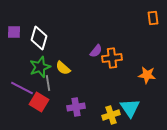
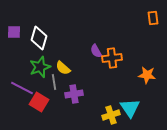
purple semicircle: rotated 112 degrees clockwise
gray line: moved 6 px right, 1 px up
purple cross: moved 2 px left, 13 px up
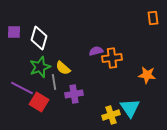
purple semicircle: rotated 104 degrees clockwise
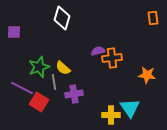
white diamond: moved 23 px right, 20 px up
purple semicircle: moved 2 px right
green star: moved 1 px left
yellow cross: rotated 18 degrees clockwise
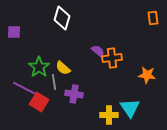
purple semicircle: rotated 56 degrees clockwise
green star: rotated 15 degrees counterclockwise
purple line: moved 2 px right
purple cross: rotated 18 degrees clockwise
yellow cross: moved 2 px left
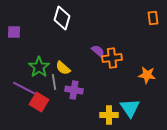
purple cross: moved 4 px up
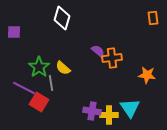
gray line: moved 3 px left, 1 px down
purple cross: moved 18 px right, 21 px down
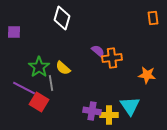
cyan triangle: moved 2 px up
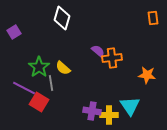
purple square: rotated 32 degrees counterclockwise
